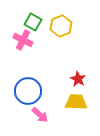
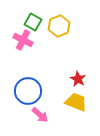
yellow hexagon: moved 2 px left
yellow trapezoid: rotated 20 degrees clockwise
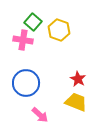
green square: rotated 12 degrees clockwise
yellow hexagon: moved 4 px down; rotated 20 degrees counterclockwise
pink cross: rotated 18 degrees counterclockwise
blue circle: moved 2 px left, 8 px up
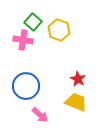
blue circle: moved 3 px down
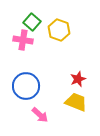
green square: moved 1 px left
red star: rotated 21 degrees clockwise
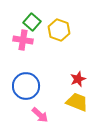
yellow trapezoid: moved 1 px right
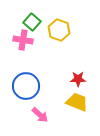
red star: rotated 21 degrees clockwise
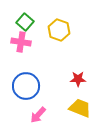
green square: moved 7 px left
pink cross: moved 2 px left, 2 px down
yellow trapezoid: moved 3 px right, 6 px down
pink arrow: moved 2 px left; rotated 90 degrees clockwise
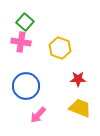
yellow hexagon: moved 1 px right, 18 px down
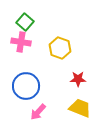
pink arrow: moved 3 px up
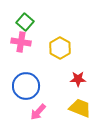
yellow hexagon: rotated 10 degrees clockwise
